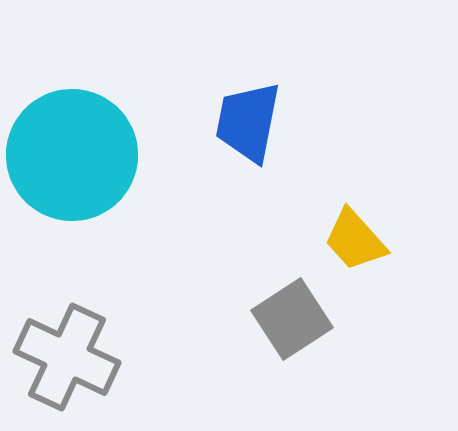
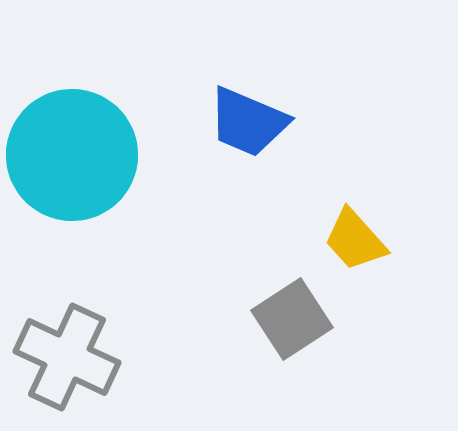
blue trapezoid: rotated 78 degrees counterclockwise
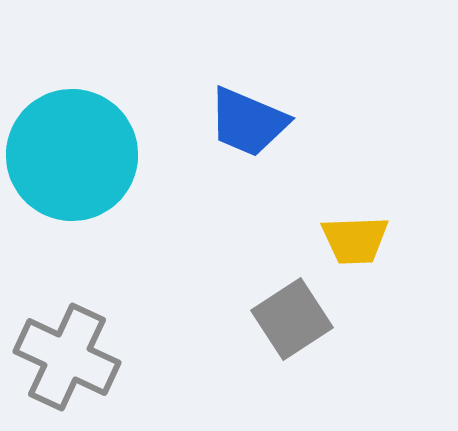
yellow trapezoid: rotated 50 degrees counterclockwise
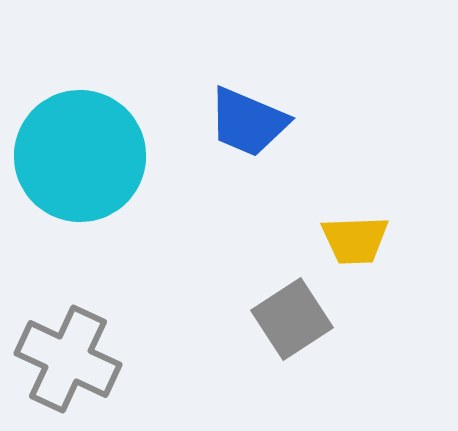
cyan circle: moved 8 px right, 1 px down
gray cross: moved 1 px right, 2 px down
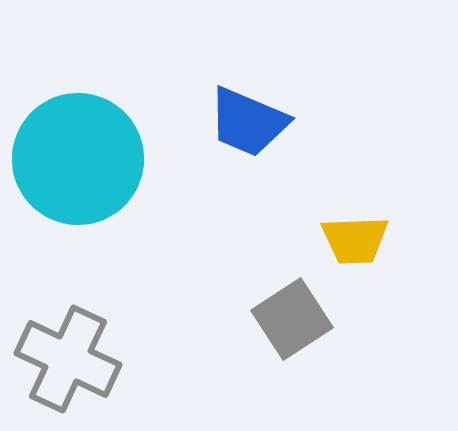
cyan circle: moved 2 px left, 3 px down
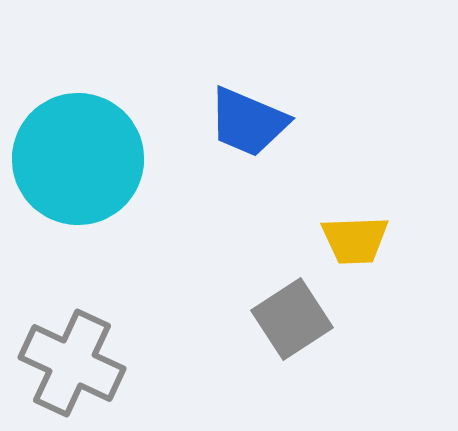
gray cross: moved 4 px right, 4 px down
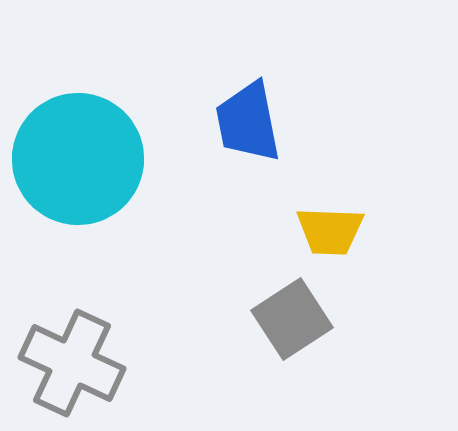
blue trapezoid: rotated 56 degrees clockwise
yellow trapezoid: moved 25 px left, 9 px up; rotated 4 degrees clockwise
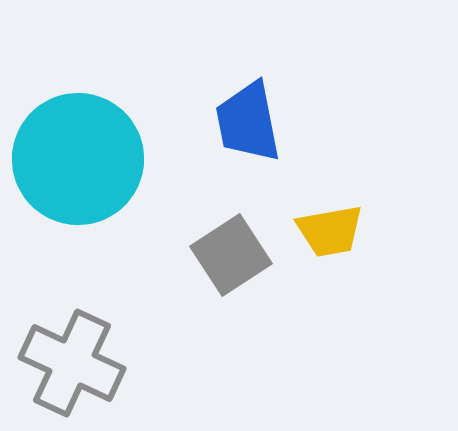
yellow trapezoid: rotated 12 degrees counterclockwise
gray square: moved 61 px left, 64 px up
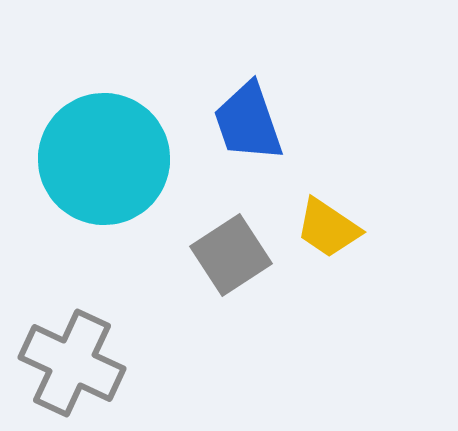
blue trapezoid: rotated 8 degrees counterclockwise
cyan circle: moved 26 px right
yellow trapezoid: moved 2 px left, 3 px up; rotated 44 degrees clockwise
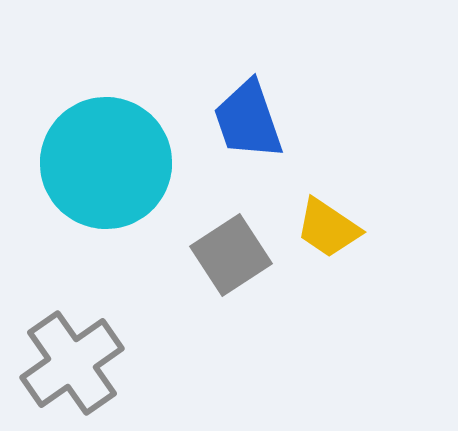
blue trapezoid: moved 2 px up
cyan circle: moved 2 px right, 4 px down
gray cross: rotated 30 degrees clockwise
